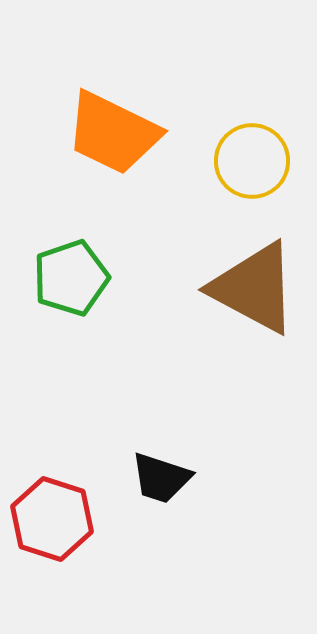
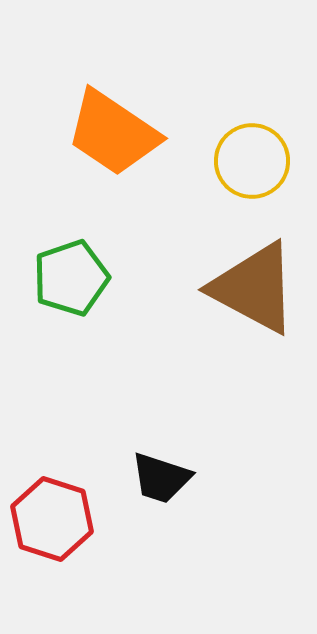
orange trapezoid: rotated 8 degrees clockwise
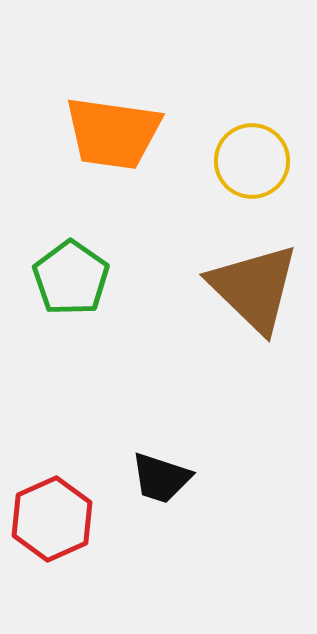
orange trapezoid: rotated 26 degrees counterclockwise
green pentagon: rotated 18 degrees counterclockwise
brown triangle: rotated 16 degrees clockwise
red hexagon: rotated 18 degrees clockwise
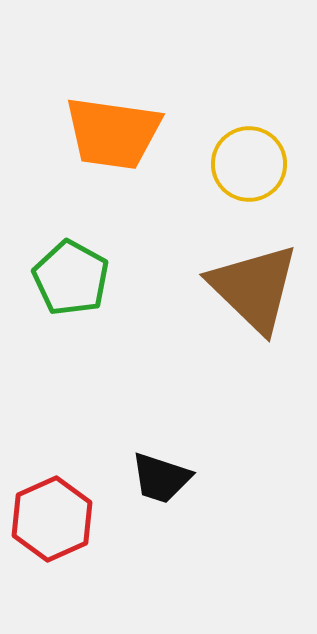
yellow circle: moved 3 px left, 3 px down
green pentagon: rotated 6 degrees counterclockwise
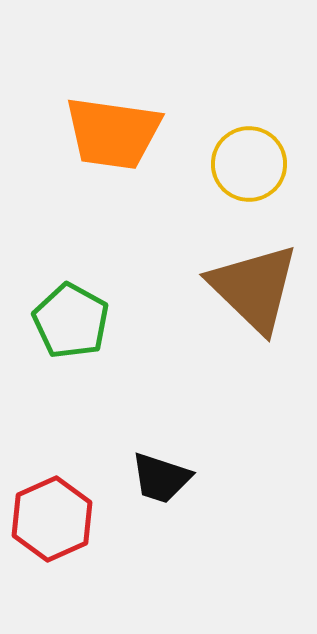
green pentagon: moved 43 px down
